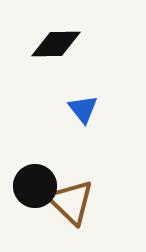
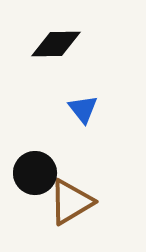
black circle: moved 13 px up
brown triangle: rotated 45 degrees clockwise
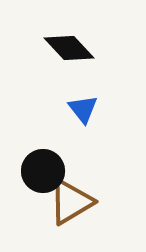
black diamond: moved 13 px right, 4 px down; rotated 48 degrees clockwise
black circle: moved 8 px right, 2 px up
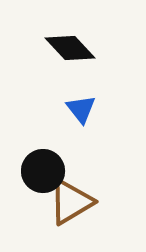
black diamond: moved 1 px right
blue triangle: moved 2 px left
